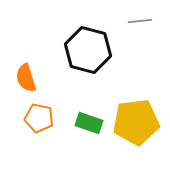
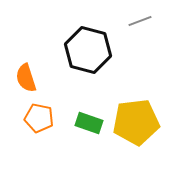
gray line: rotated 15 degrees counterclockwise
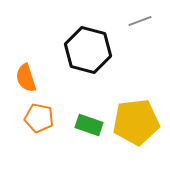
green rectangle: moved 2 px down
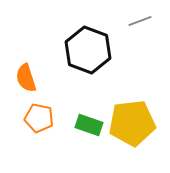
black hexagon: rotated 6 degrees clockwise
yellow pentagon: moved 4 px left, 1 px down
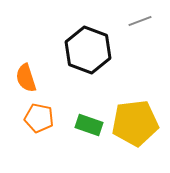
yellow pentagon: moved 3 px right
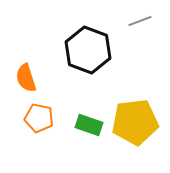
yellow pentagon: moved 1 px up
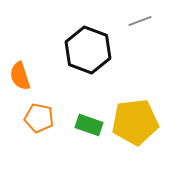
orange semicircle: moved 6 px left, 2 px up
